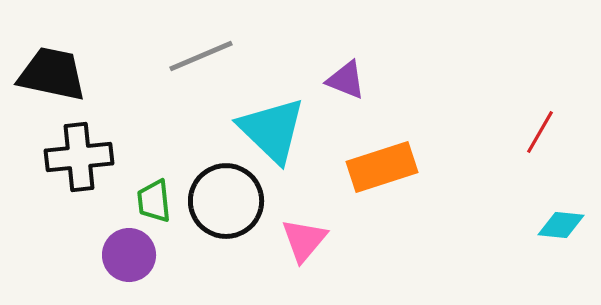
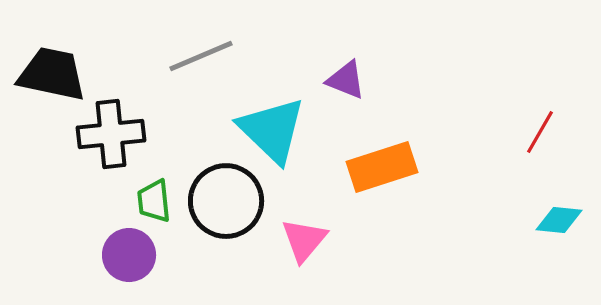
black cross: moved 32 px right, 23 px up
cyan diamond: moved 2 px left, 5 px up
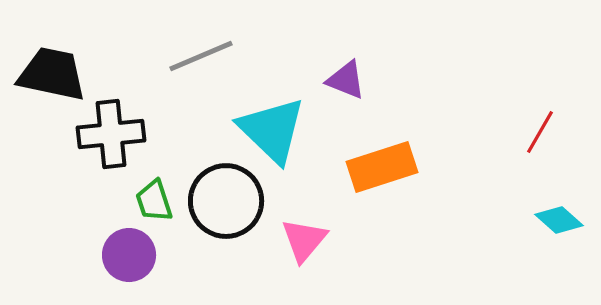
green trapezoid: rotated 12 degrees counterclockwise
cyan diamond: rotated 36 degrees clockwise
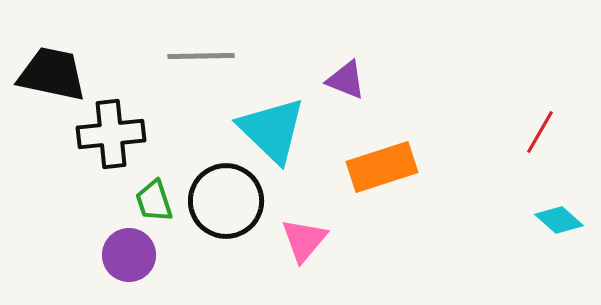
gray line: rotated 22 degrees clockwise
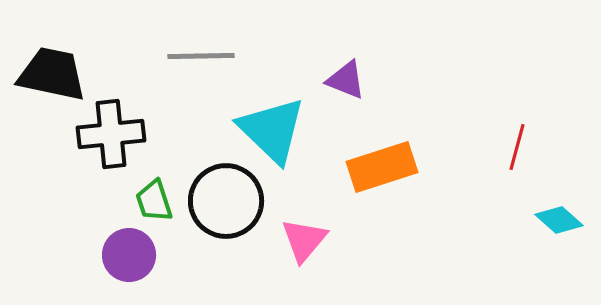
red line: moved 23 px left, 15 px down; rotated 15 degrees counterclockwise
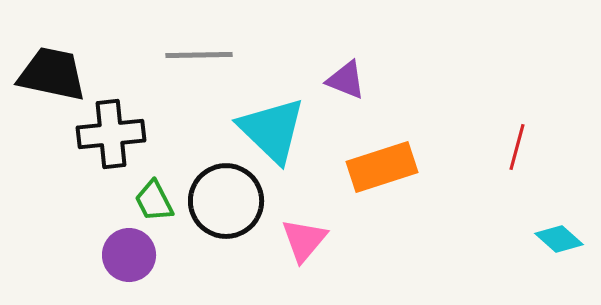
gray line: moved 2 px left, 1 px up
green trapezoid: rotated 9 degrees counterclockwise
cyan diamond: moved 19 px down
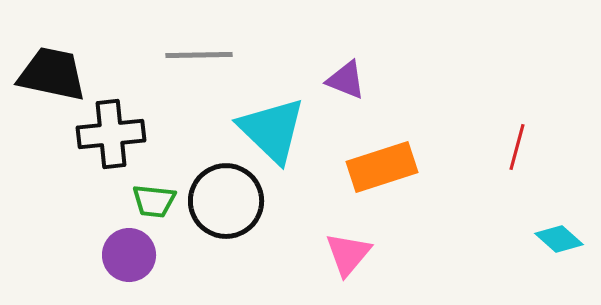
green trapezoid: rotated 57 degrees counterclockwise
pink triangle: moved 44 px right, 14 px down
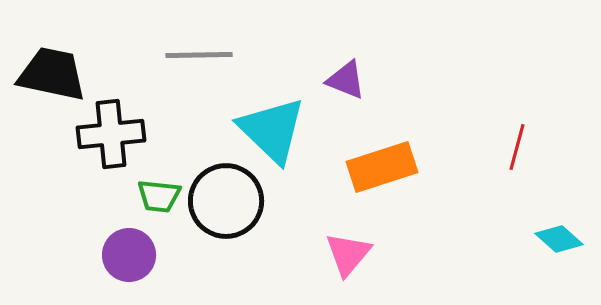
green trapezoid: moved 5 px right, 5 px up
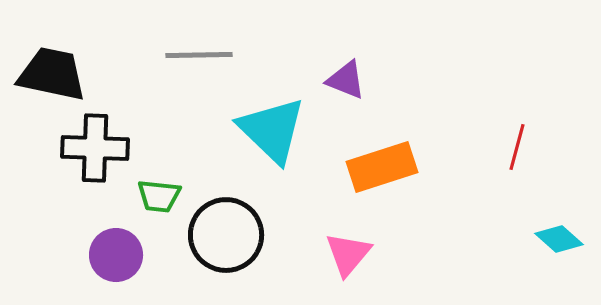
black cross: moved 16 px left, 14 px down; rotated 8 degrees clockwise
black circle: moved 34 px down
purple circle: moved 13 px left
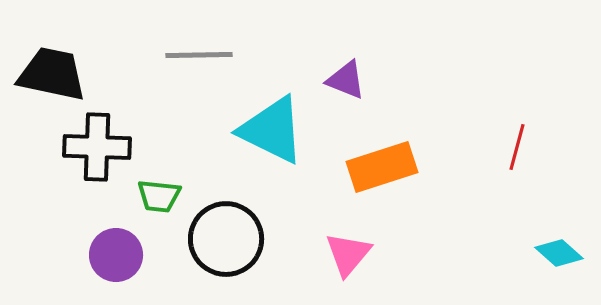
cyan triangle: rotated 18 degrees counterclockwise
black cross: moved 2 px right, 1 px up
black circle: moved 4 px down
cyan diamond: moved 14 px down
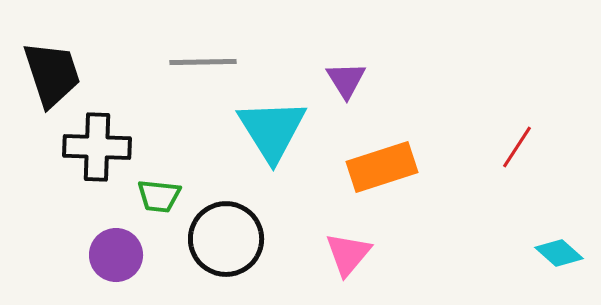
gray line: moved 4 px right, 7 px down
black trapezoid: rotated 60 degrees clockwise
purple triangle: rotated 36 degrees clockwise
cyan triangle: rotated 32 degrees clockwise
red line: rotated 18 degrees clockwise
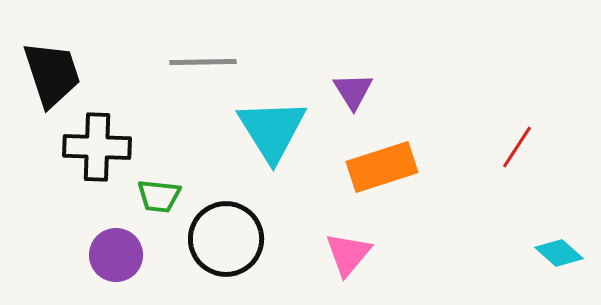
purple triangle: moved 7 px right, 11 px down
